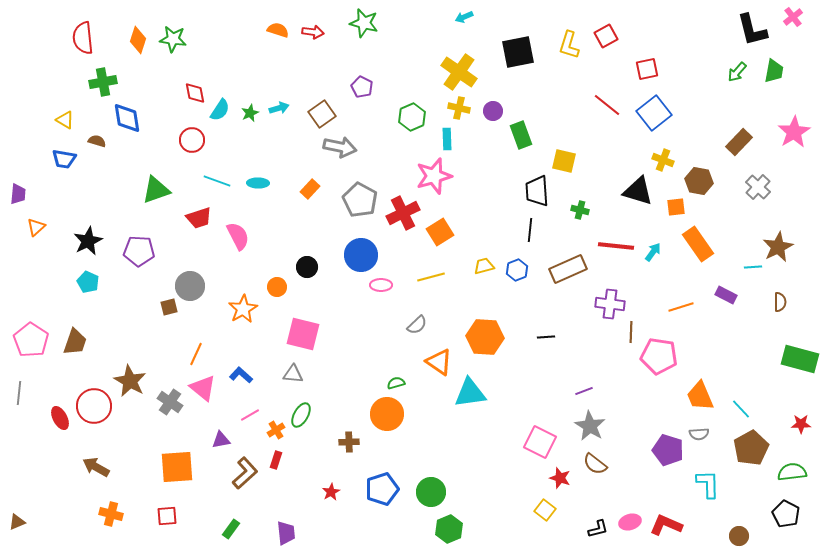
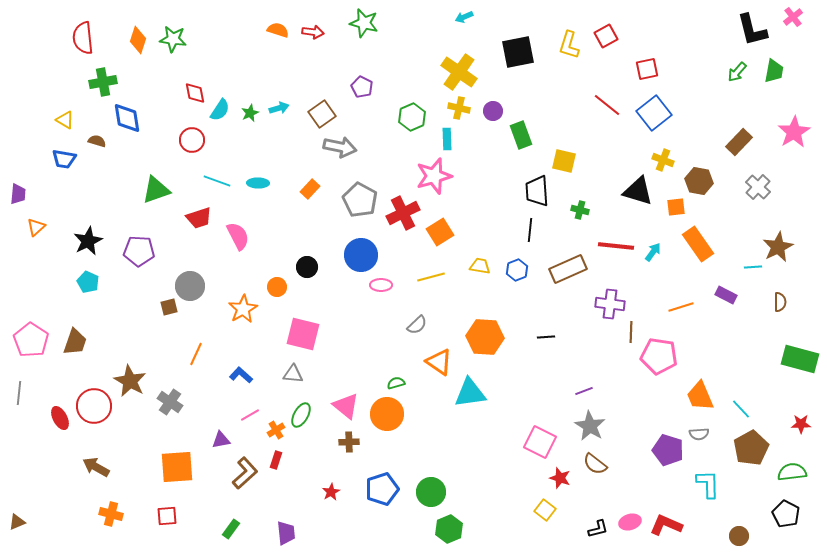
yellow trapezoid at (484, 266): moved 4 px left; rotated 25 degrees clockwise
pink triangle at (203, 388): moved 143 px right, 18 px down
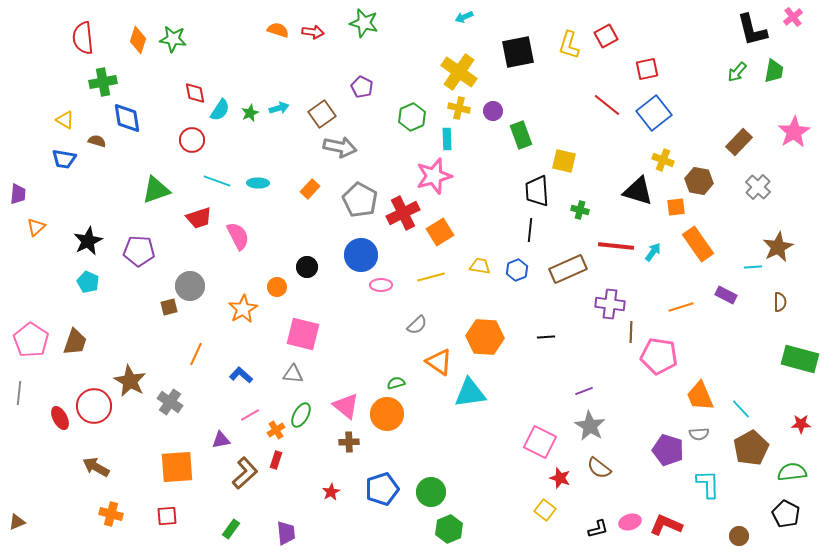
brown semicircle at (595, 464): moved 4 px right, 4 px down
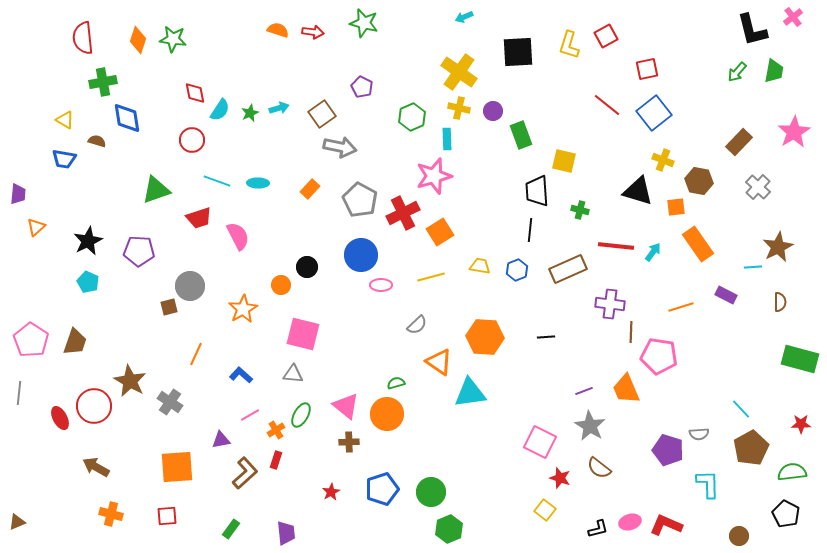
black square at (518, 52): rotated 8 degrees clockwise
orange circle at (277, 287): moved 4 px right, 2 px up
orange trapezoid at (700, 396): moved 74 px left, 7 px up
